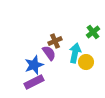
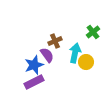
purple semicircle: moved 2 px left, 2 px down
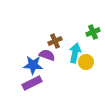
green cross: rotated 16 degrees clockwise
purple semicircle: rotated 35 degrees counterclockwise
blue star: moved 1 px left; rotated 24 degrees clockwise
purple rectangle: moved 2 px left, 1 px down
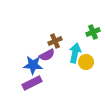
purple semicircle: rotated 133 degrees clockwise
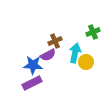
purple semicircle: moved 1 px right
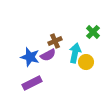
green cross: rotated 24 degrees counterclockwise
blue star: moved 3 px left, 8 px up; rotated 12 degrees clockwise
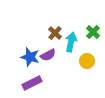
brown cross: moved 8 px up; rotated 24 degrees counterclockwise
cyan arrow: moved 4 px left, 11 px up
yellow circle: moved 1 px right, 1 px up
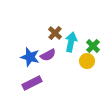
green cross: moved 14 px down
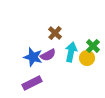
cyan arrow: moved 10 px down
blue star: moved 3 px right
yellow circle: moved 3 px up
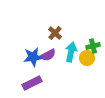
green cross: rotated 32 degrees clockwise
blue star: rotated 24 degrees counterclockwise
